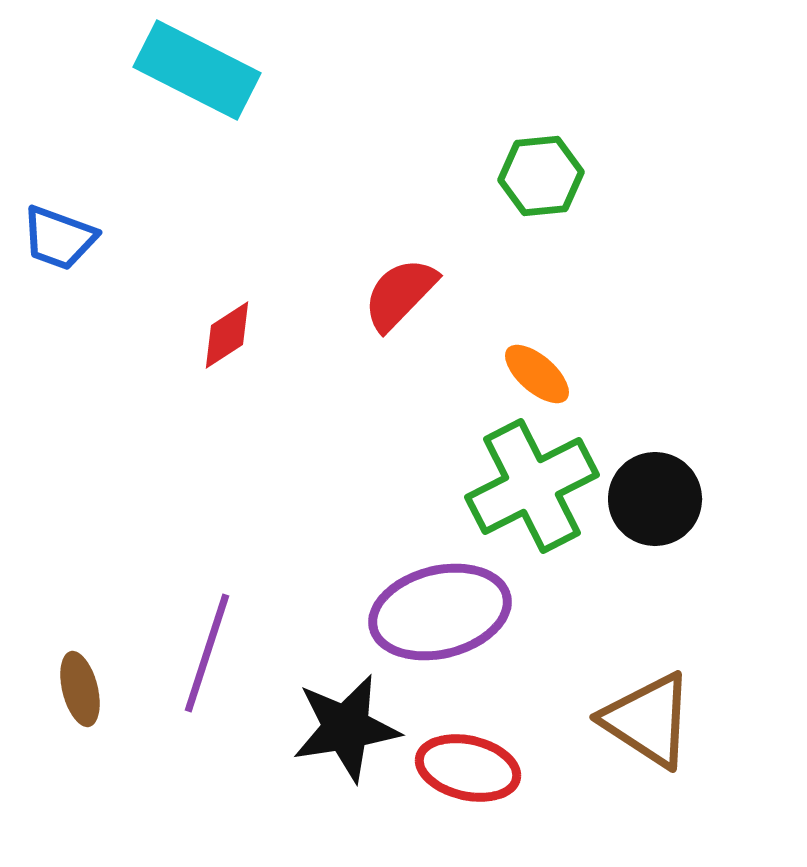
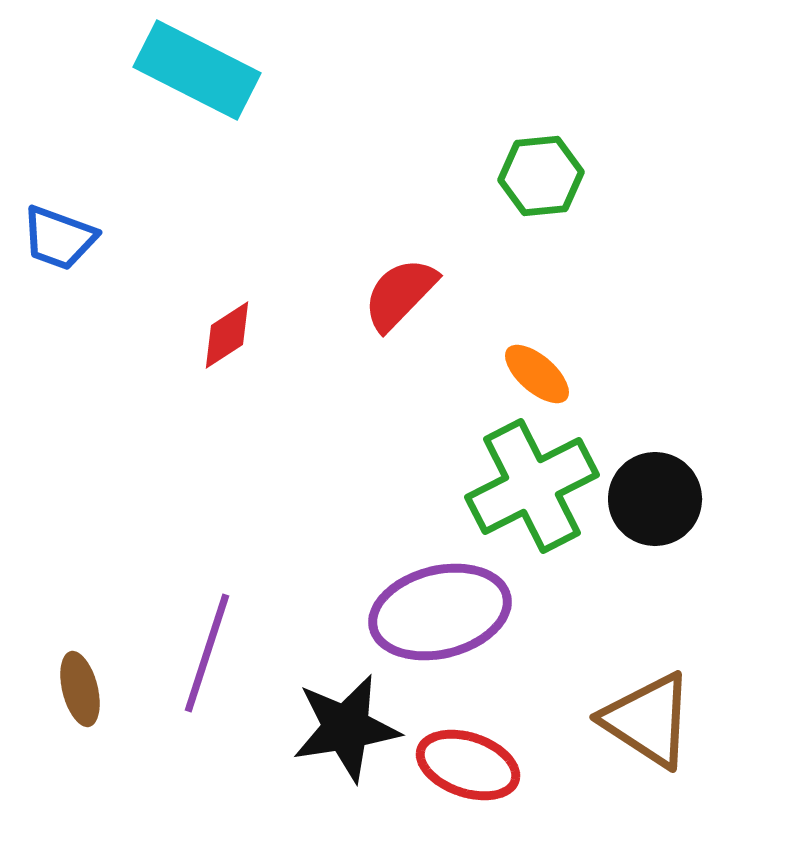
red ellipse: moved 3 px up; rotated 6 degrees clockwise
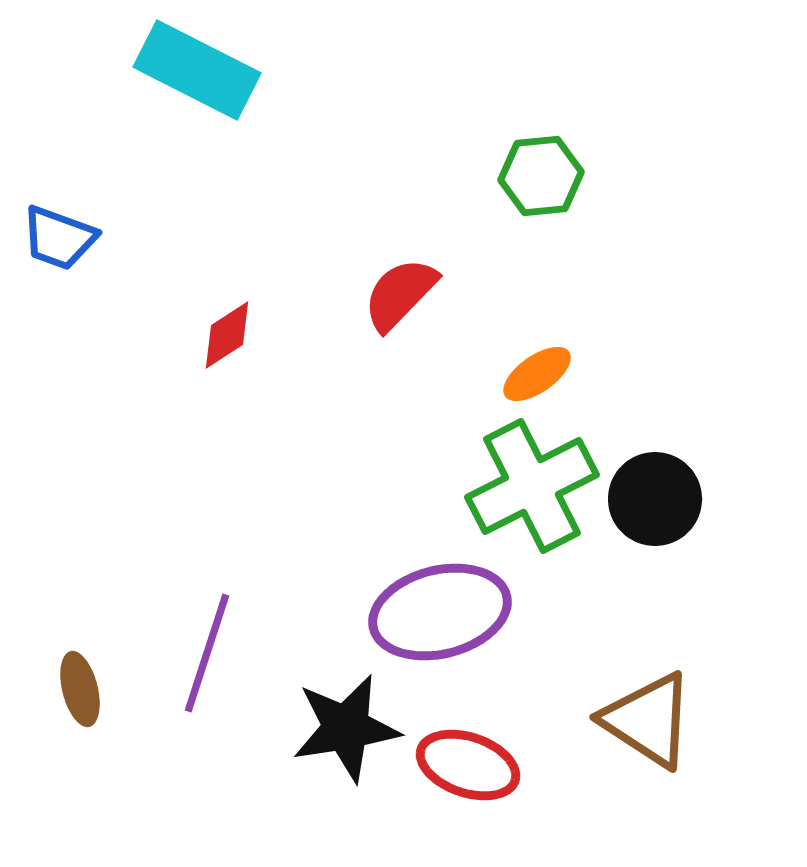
orange ellipse: rotated 76 degrees counterclockwise
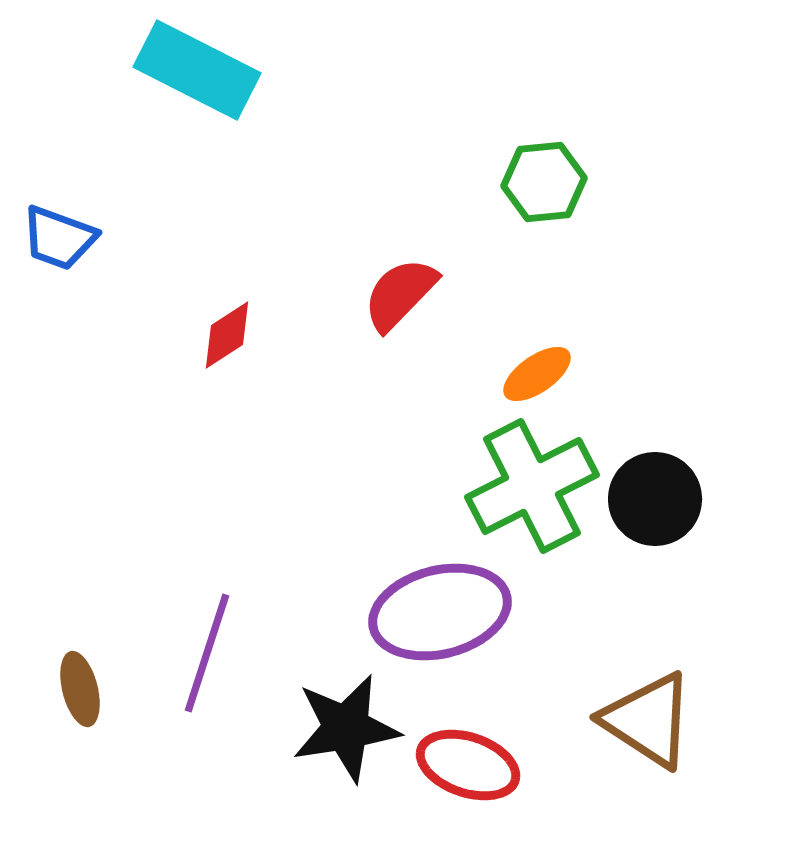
green hexagon: moved 3 px right, 6 px down
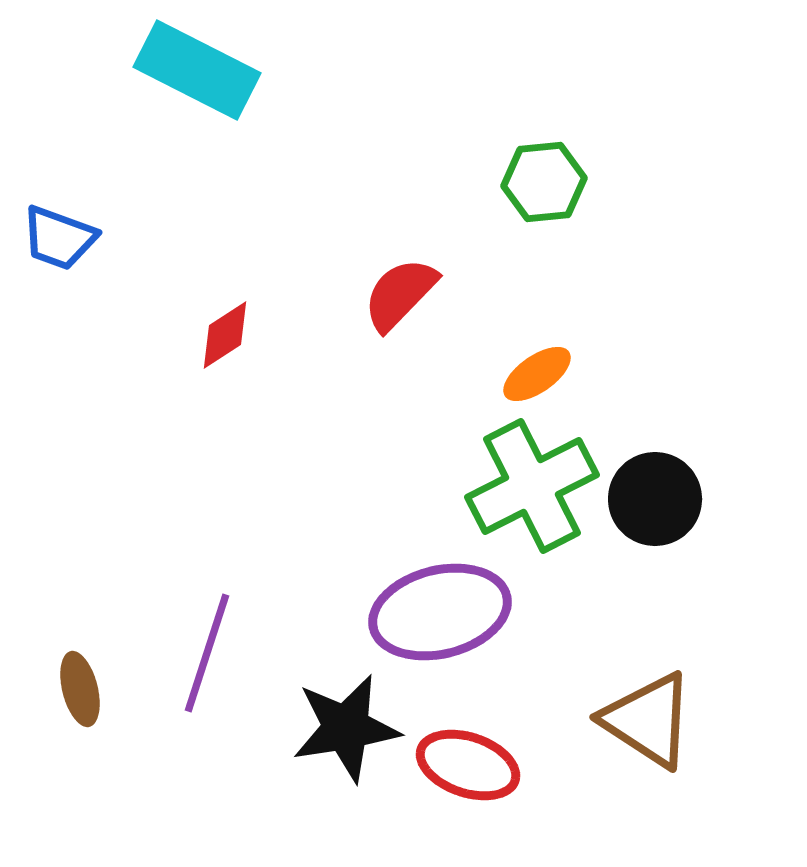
red diamond: moved 2 px left
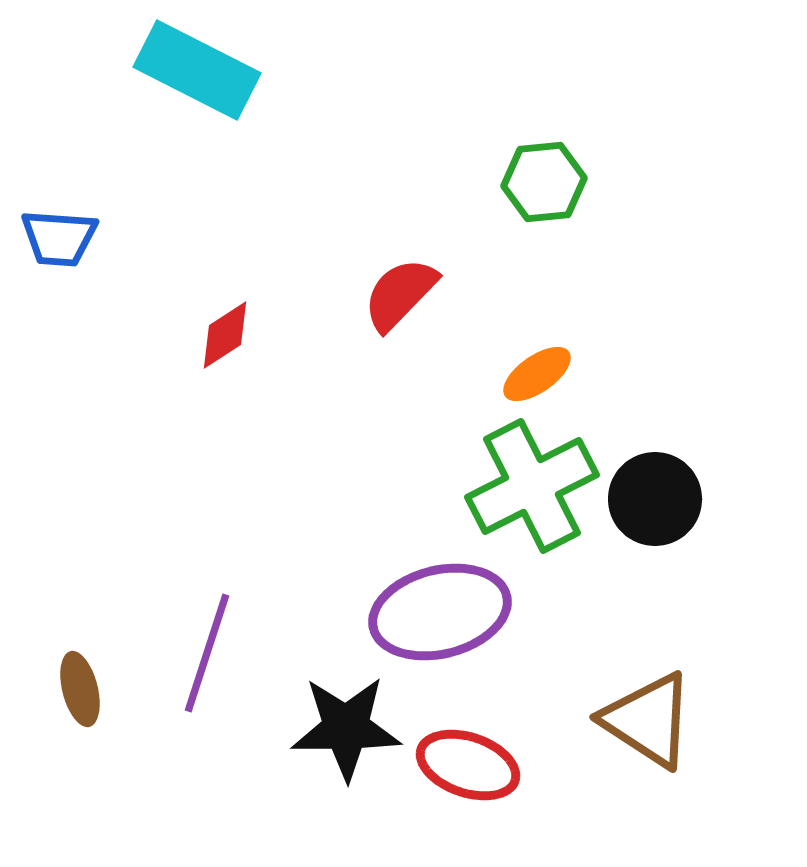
blue trapezoid: rotated 16 degrees counterclockwise
black star: rotated 9 degrees clockwise
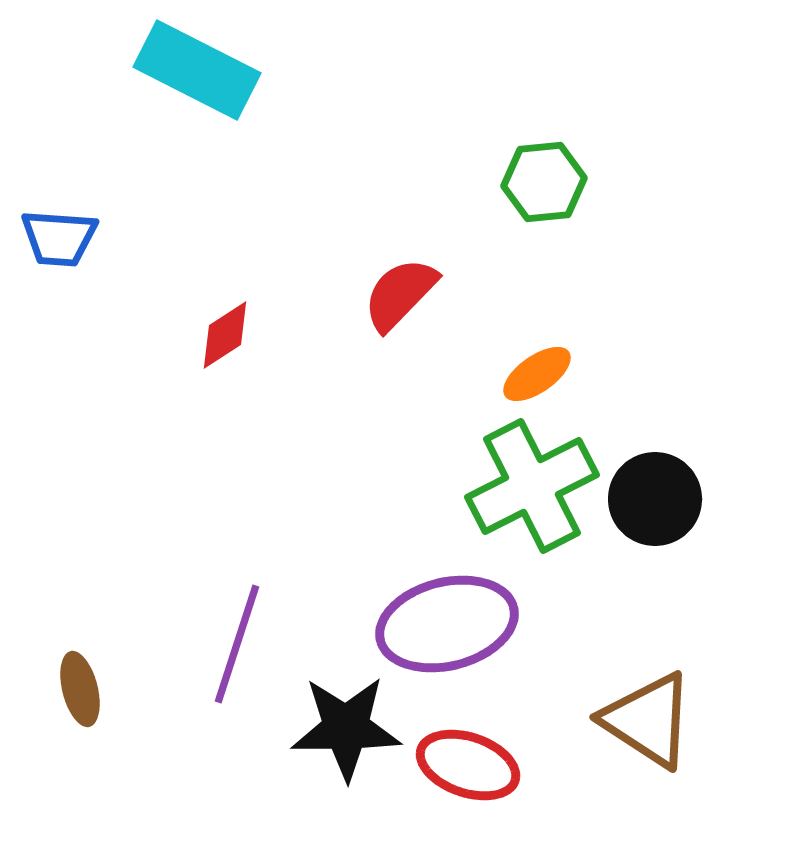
purple ellipse: moved 7 px right, 12 px down
purple line: moved 30 px right, 9 px up
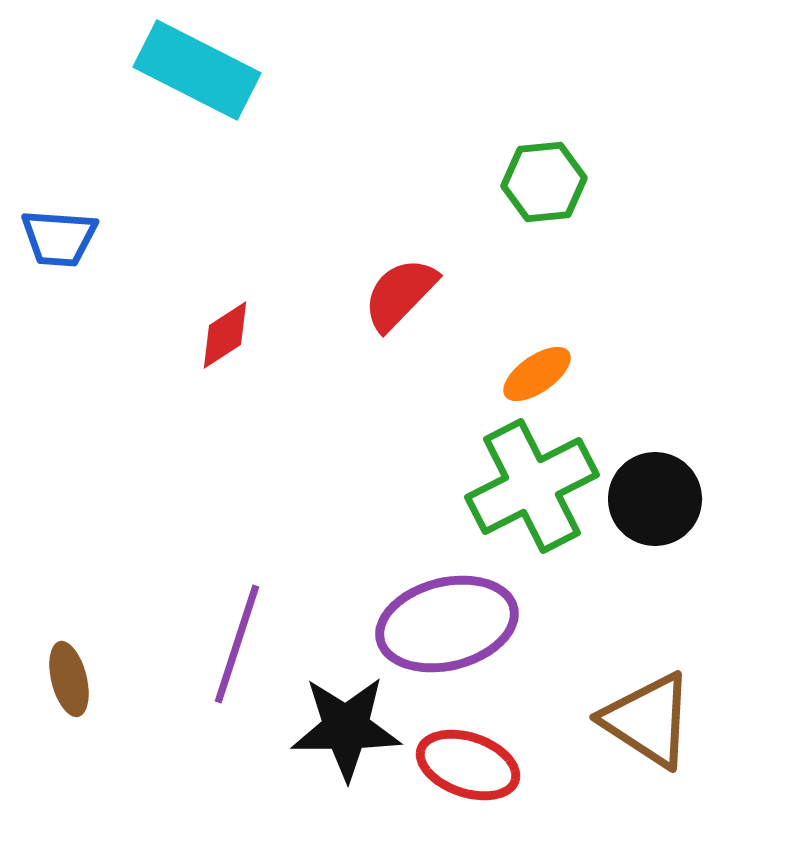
brown ellipse: moved 11 px left, 10 px up
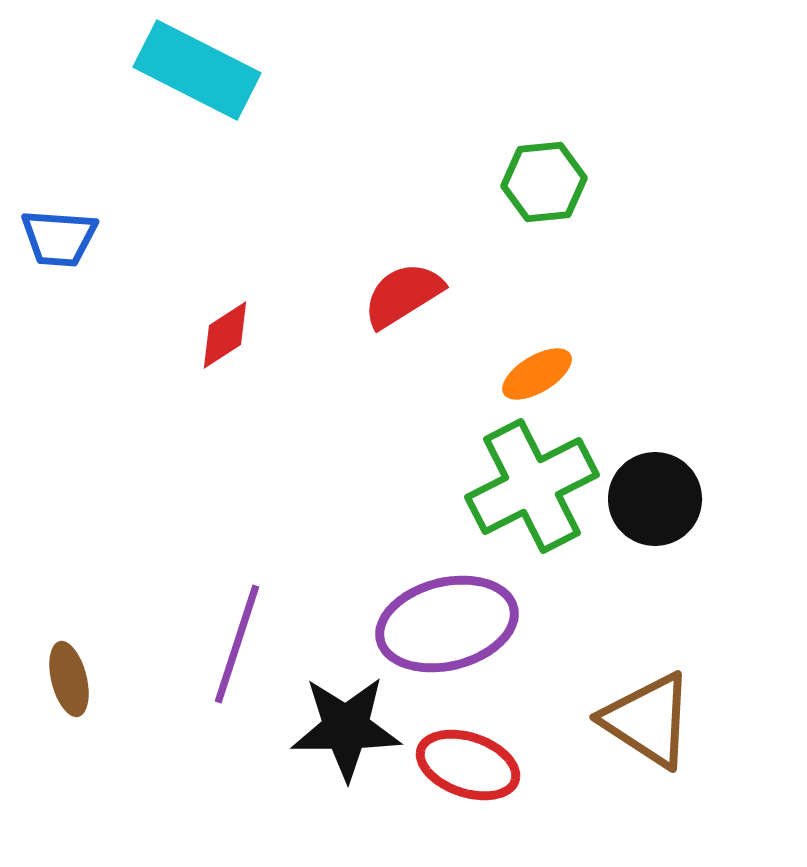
red semicircle: moved 3 px right, 1 px down; rotated 14 degrees clockwise
orange ellipse: rotated 4 degrees clockwise
